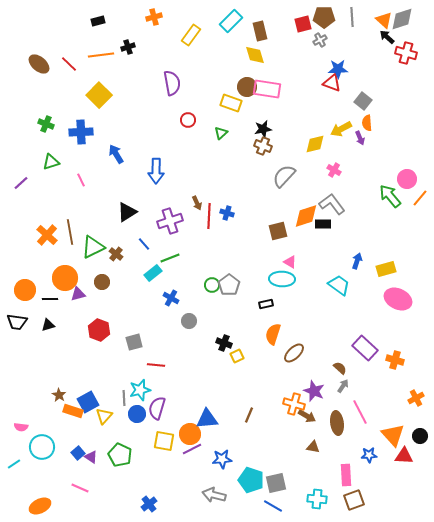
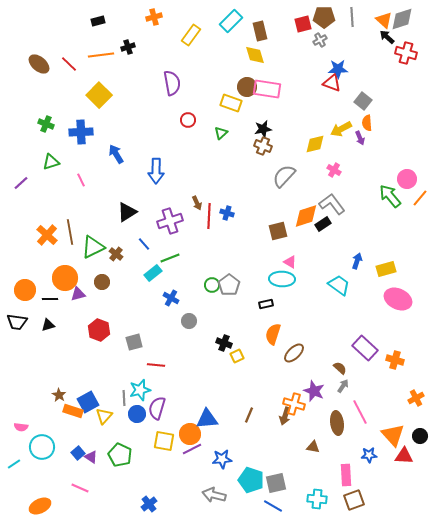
black rectangle at (323, 224): rotated 35 degrees counterclockwise
brown arrow at (307, 416): moved 22 px left; rotated 78 degrees clockwise
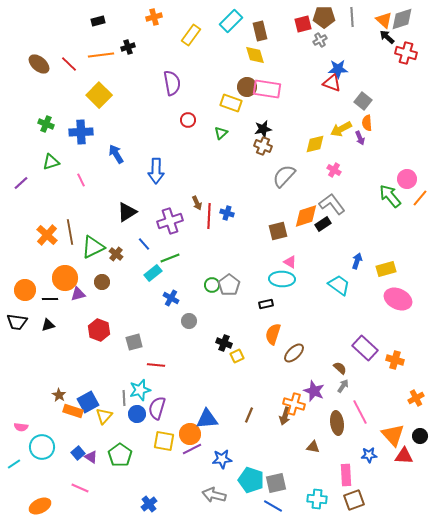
green pentagon at (120, 455): rotated 10 degrees clockwise
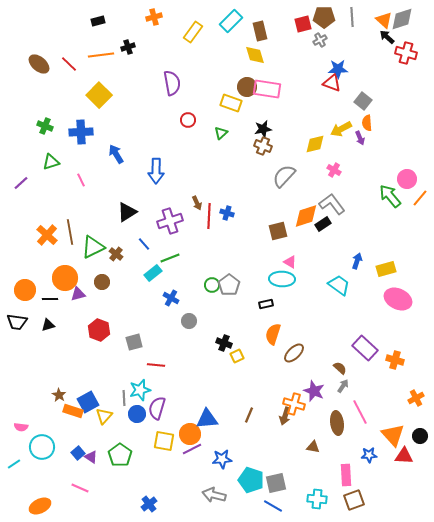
yellow rectangle at (191, 35): moved 2 px right, 3 px up
green cross at (46, 124): moved 1 px left, 2 px down
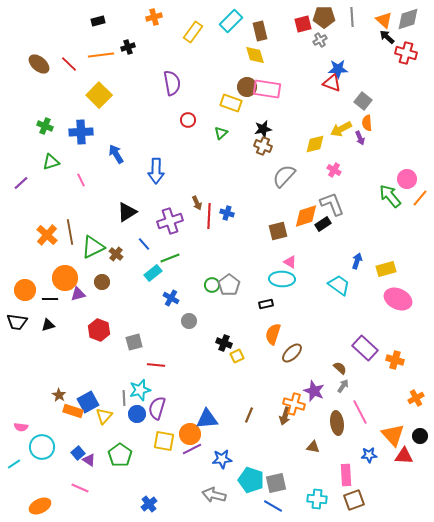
gray diamond at (402, 19): moved 6 px right
gray L-shape at (332, 204): rotated 16 degrees clockwise
brown ellipse at (294, 353): moved 2 px left
purple triangle at (91, 457): moved 2 px left, 3 px down
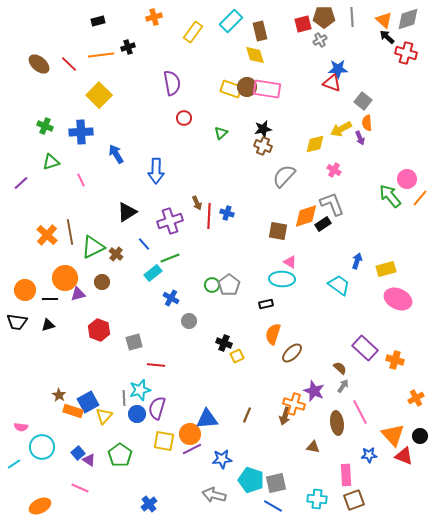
yellow rectangle at (231, 103): moved 14 px up
red circle at (188, 120): moved 4 px left, 2 px up
brown square at (278, 231): rotated 24 degrees clockwise
brown line at (249, 415): moved 2 px left
red triangle at (404, 456): rotated 18 degrees clockwise
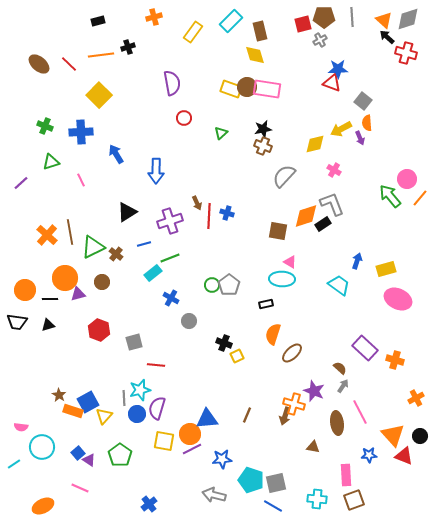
blue line at (144, 244): rotated 64 degrees counterclockwise
orange ellipse at (40, 506): moved 3 px right
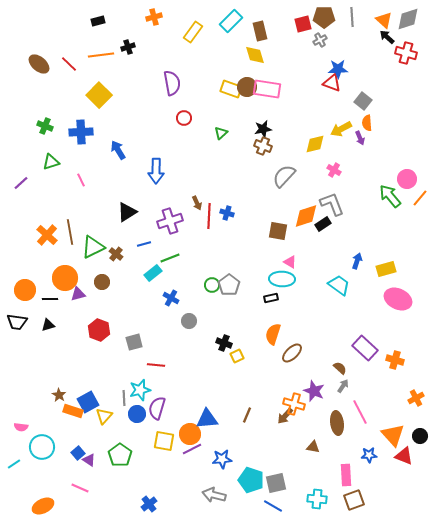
blue arrow at (116, 154): moved 2 px right, 4 px up
black rectangle at (266, 304): moved 5 px right, 6 px up
brown arrow at (285, 416): rotated 24 degrees clockwise
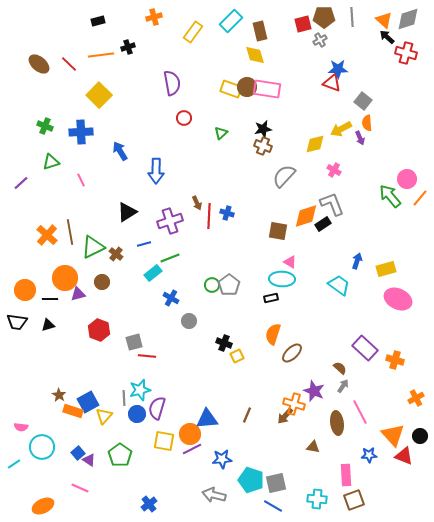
blue arrow at (118, 150): moved 2 px right, 1 px down
red line at (156, 365): moved 9 px left, 9 px up
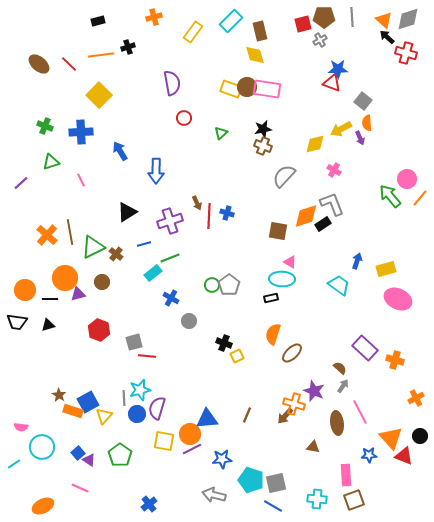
orange triangle at (393, 435): moved 2 px left, 3 px down
